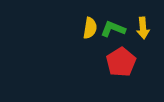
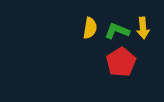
green L-shape: moved 4 px right, 2 px down
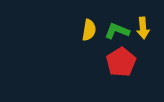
yellow semicircle: moved 1 px left, 2 px down
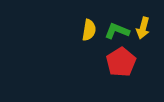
yellow arrow: rotated 20 degrees clockwise
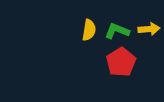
yellow arrow: moved 6 px right, 1 px down; rotated 110 degrees counterclockwise
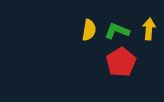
yellow arrow: rotated 80 degrees counterclockwise
